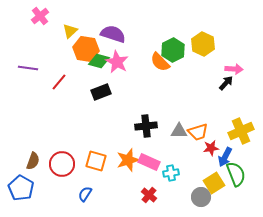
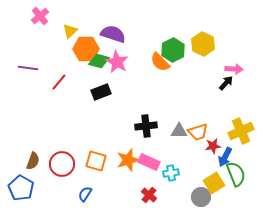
orange hexagon: rotated 10 degrees counterclockwise
red star: moved 2 px right, 2 px up
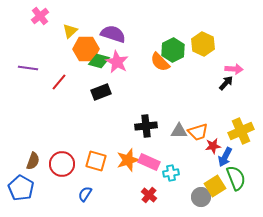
green semicircle: moved 4 px down
yellow square: moved 1 px right, 3 px down
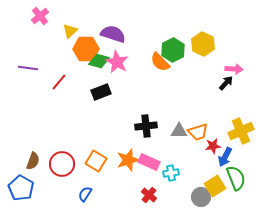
orange square: rotated 15 degrees clockwise
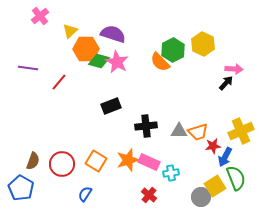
black rectangle: moved 10 px right, 14 px down
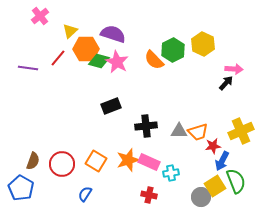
orange semicircle: moved 6 px left, 2 px up
red line: moved 1 px left, 24 px up
blue arrow: moved 3 px left, 4 px down
green semicircle: moved 3 px down
red cross: rotated 28 degrees counterclockwise
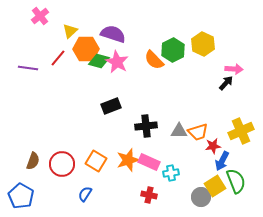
blue pentagon: moved 8 px down
